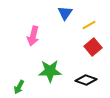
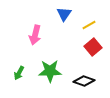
blue triangle: moved 1 px left, 1 px down
pink arrow: moved 2 px right, 1 px up
black diamond: moved 2 px left, 1 px down
green arrow: moved 14 px up
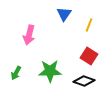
yellow line: rotated 40 degrees counterclockwise
pink arrow: moved 6 px left
red square: moved 4 px left, 9 px down; rotated 18 degrees counterclockwise
green arrow: moved 3 px left
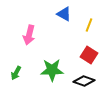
blue triangle: rotated 35 degrees counterclockwise
red square: moved 1 px up
green star: moved 2 px right, 1 px up
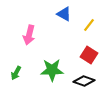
yellow line: rotated 16 degrees clockwise
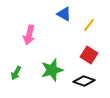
green star: rotated 15 degrees counterclockwise
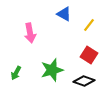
pink arrow: moved 1 px right, 2 px up; rotated 24 degrees counterclockwise
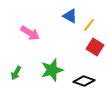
blue triangle: moved 6 px right, 2 px down
pink arrow: rotated 48 degrees counterclockwise
red square: moved 6 px right, 8 px up
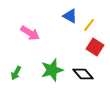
black diamond: moved 1 px left, 7 px up; rotated 30 degrees clockwise
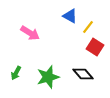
yellow line: moved 1 px left, 2 px down
green star: moved 4 px left, 7 px down
